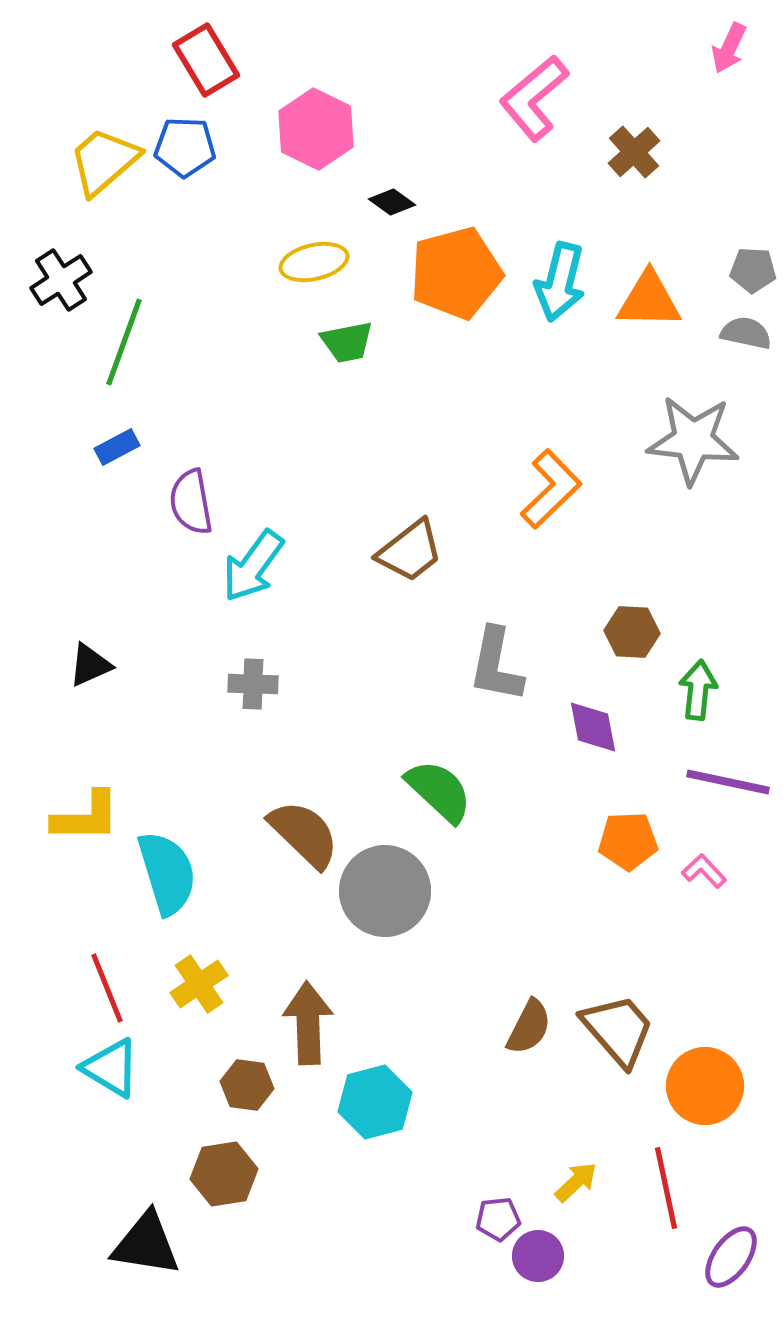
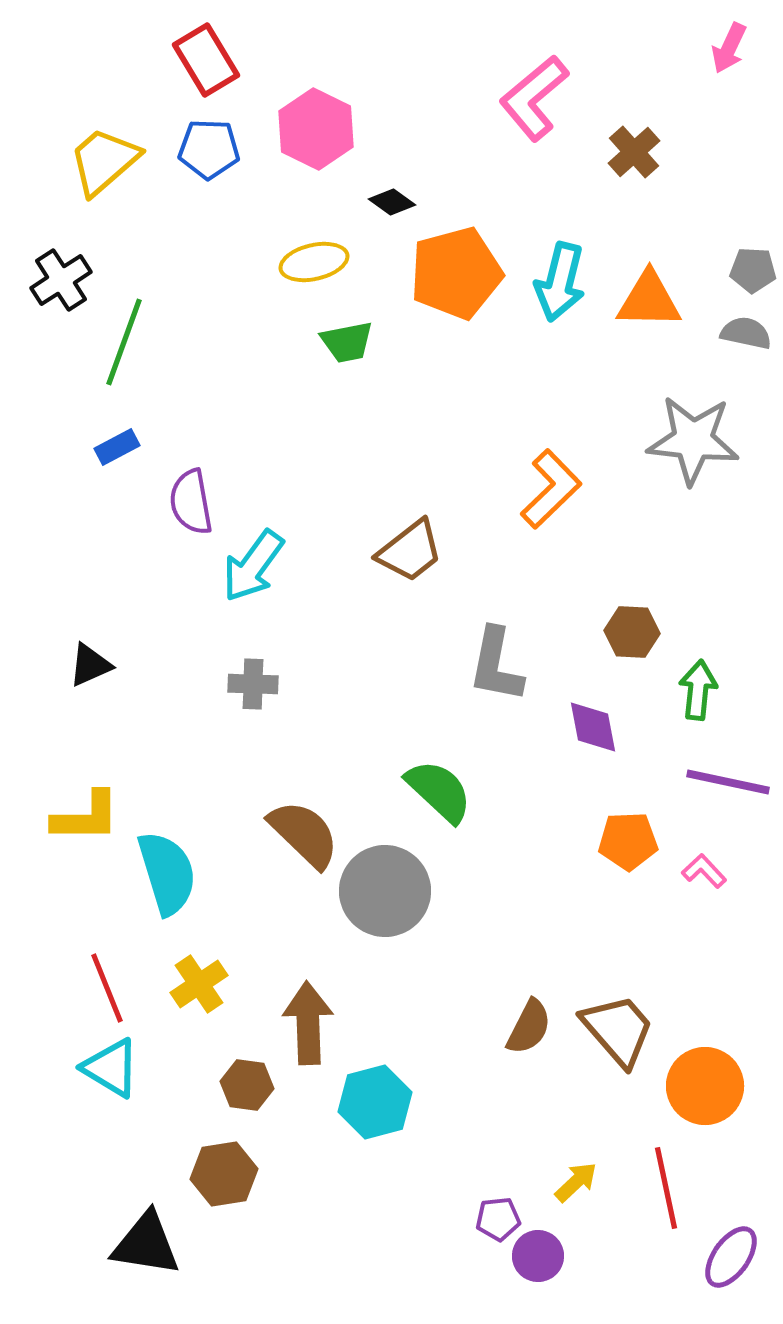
blue pentagon at (185, 147): moved 24 px right, 2 px down
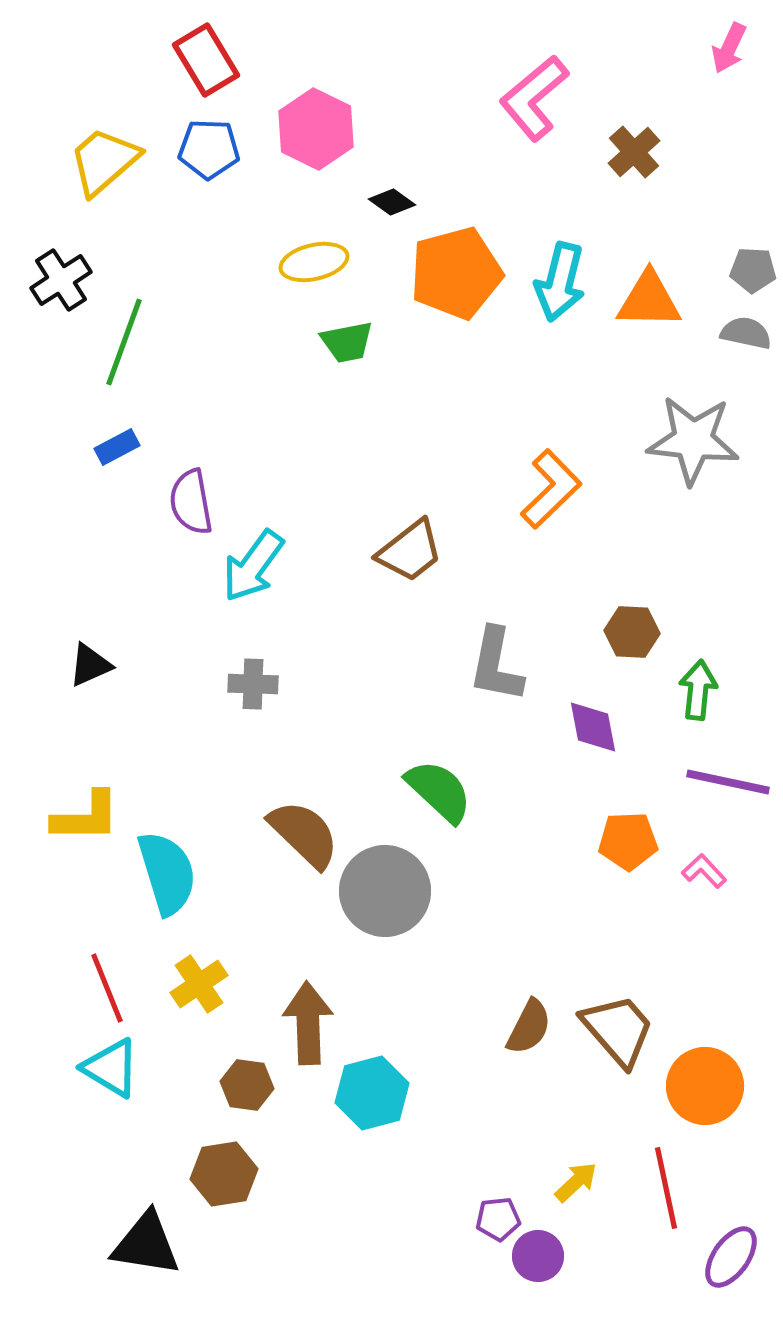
cyan hexagon at (375, 1102): moved 3 px left, 9 px up
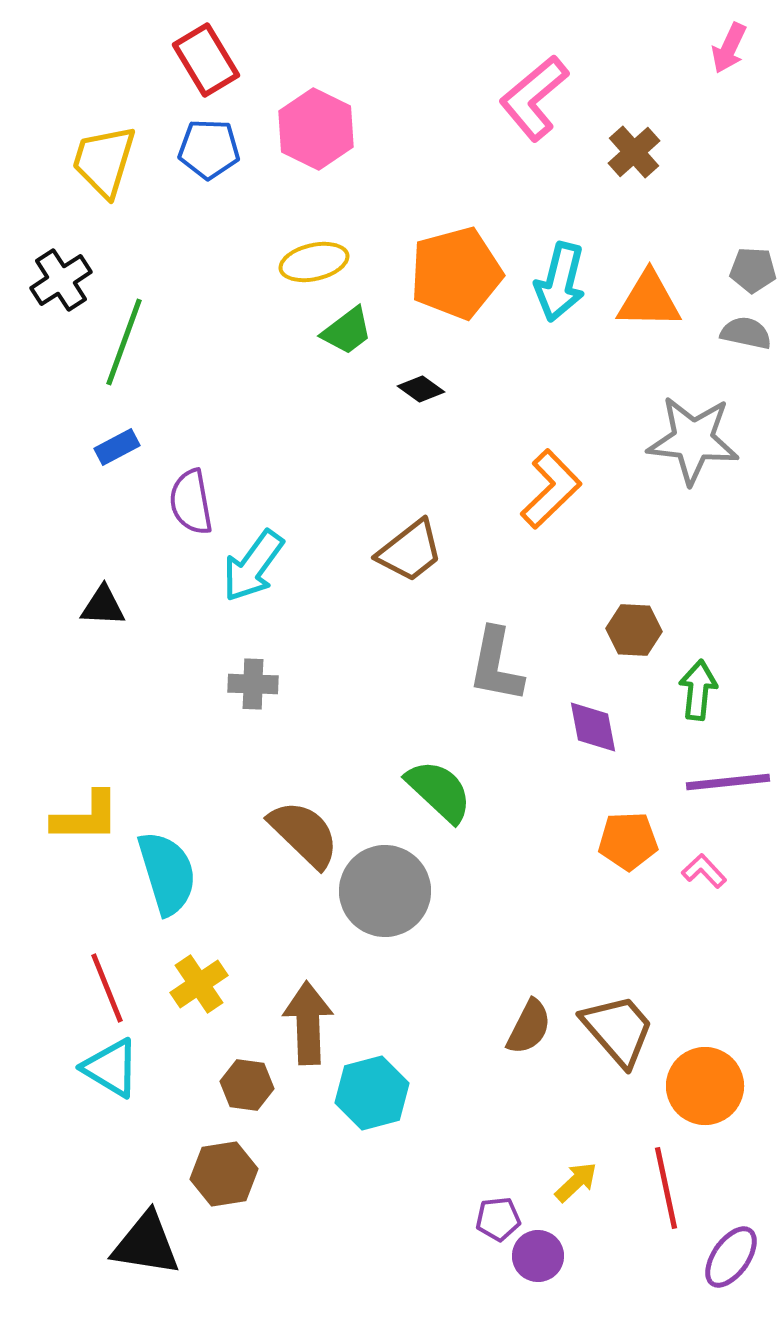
yellow trapezoid at (104, 161): rotated 32 degrees counterclockwise
black diamond at (392, 202): moved 29 px right, 187 px down
green trapezoid at (347, 342): moved 11 px up; rotated 26 degrees counterclockwise
brown hexagon at (632, 632): moved 2 px right, 2 px up
black triangle at (90, 665): moved 13 px right, 59 px up; rotated 27 degrees clockwise
purple line at (728, 782): rotated 18 degrees counterclockwise
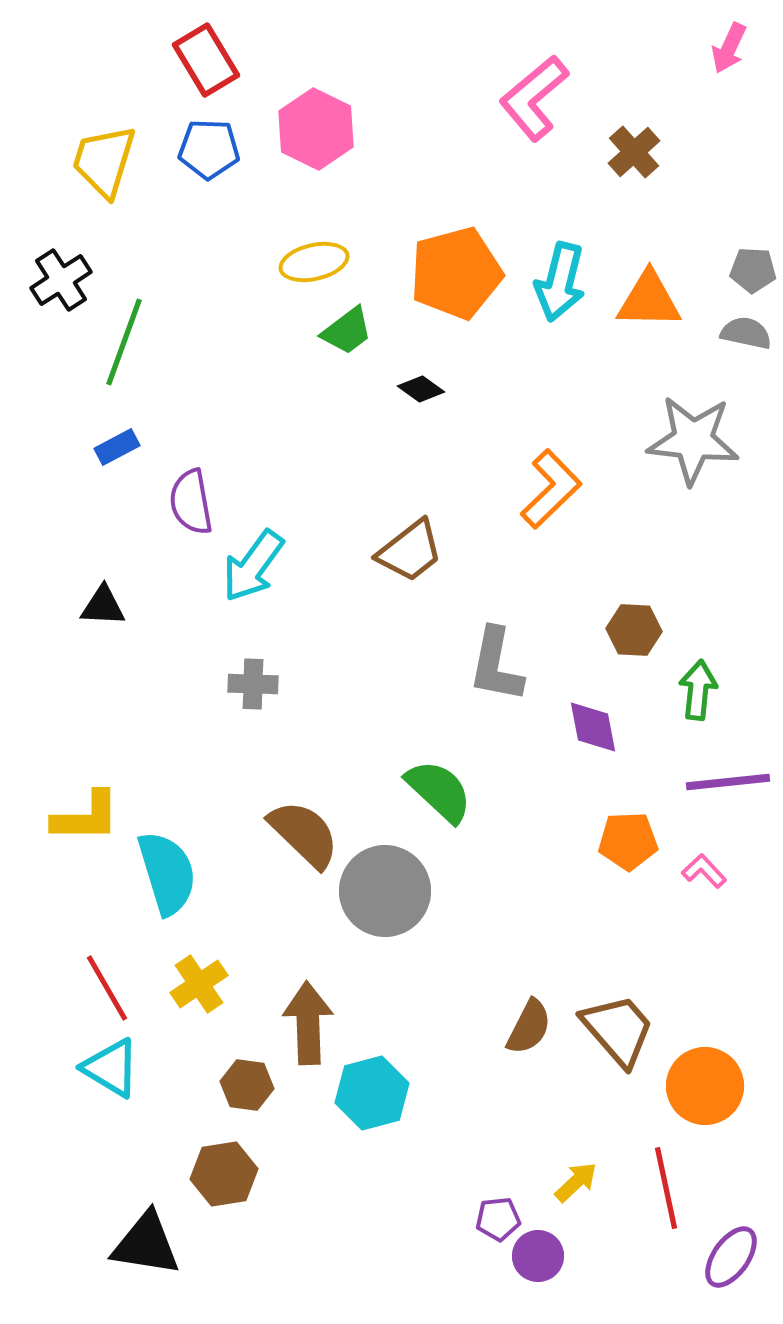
red line at (107, 988): rotated 8 degrees counterclockwise
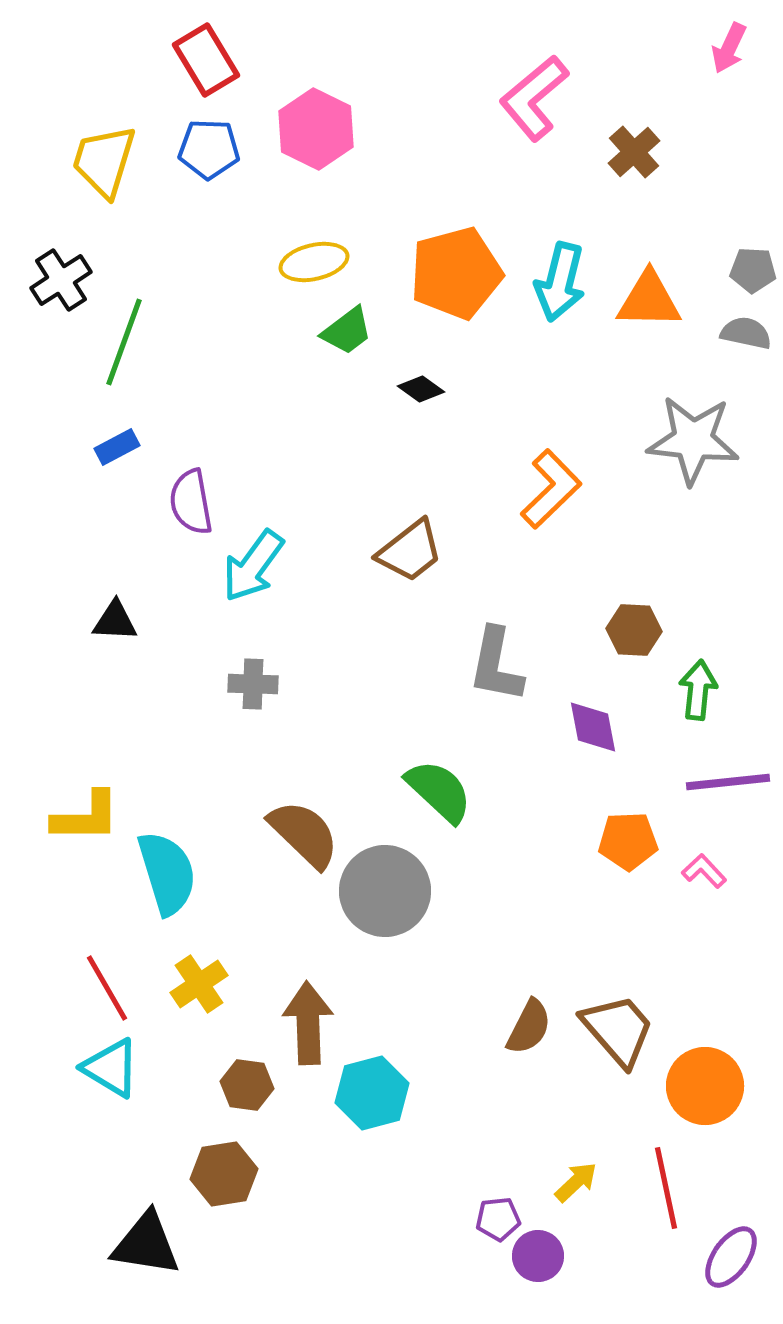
black triangle at (103, 606): moved 12 px right, 15 px down
